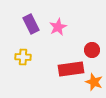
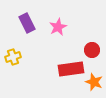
purple rectangle: moved 4 px left, 1 px up
yellow cross: moved 10 px left; rotated 21 degrees counterclockwise
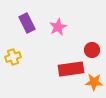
orange star: rotated 18 degrees counterclockwise
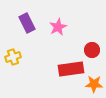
orange star: moved 2 px down
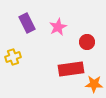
red circle: moved 5 px left, 8 px up
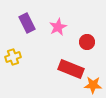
red rectangle: rotated 30 degrees clockwise
orange star: moved 1 px left, 1 px down
